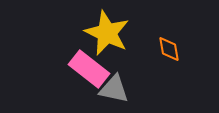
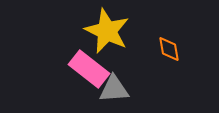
yellow star: moved 2 px up
gray triangle: rotated 16 degrees counterclockwise
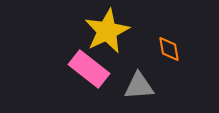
yellow star: rotated 21 degrees clockwise
gray triangle: moved 25 px right, 3 px up
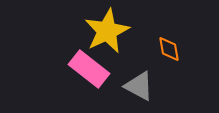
gray triangle: rotated 32 degrees clockwise
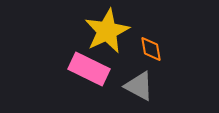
orange diamond: moved 18 px left
pink rectangle: rotated 12 degrees counterclockwise
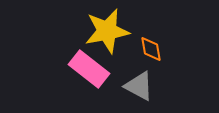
yellow star: rotated 15 degrees clockwise
pink rectangle: rotated 12 degrees clockwise
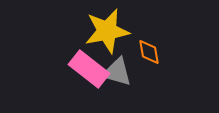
orange diamond: moved 2 px left, 3 px down
gray triangle: moved 22 px left, 14 px up; rotated 12 degrees counterclockwise
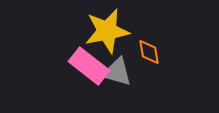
pink rectangle: moved 3 px up
